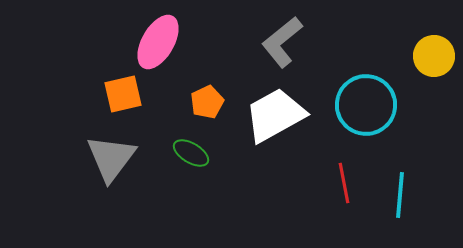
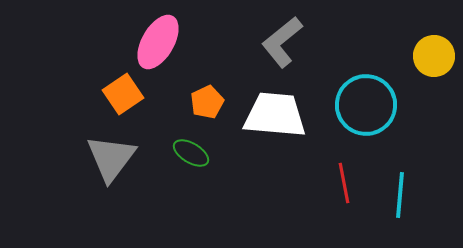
orange square: rotated 21 degrees counterclockwise
white trapezoid: rotated 34 degrees clockwise
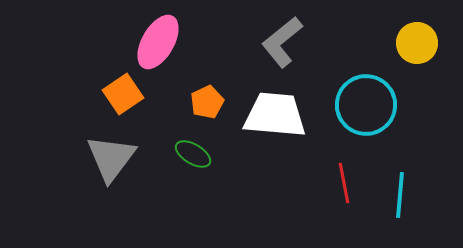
yellow circle: moved 17 px left, 13 px up
green ellipse: moved 2 px right, 1 px down
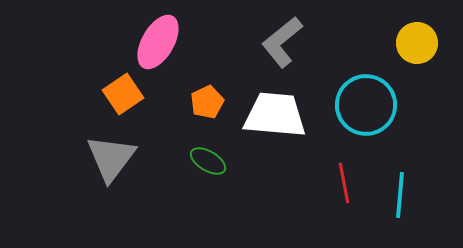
green ellipse: moved 15 px right, 7 px down
